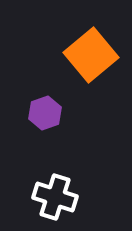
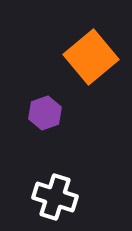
orange square: moved 2 px down
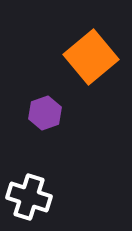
white cross: moved 26 px left
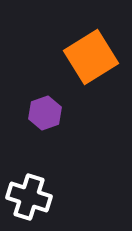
orange square: rotated 8 degrees clockwise
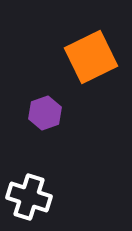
orange square: rotated 6 degrees clockwise
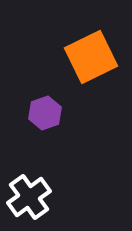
white cross: rotated 36 degrees clockwise
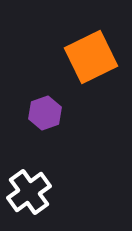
white cross: moved 5 px up
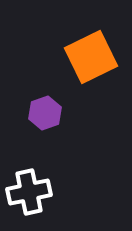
white cross: rotated 24 degrees clockwise
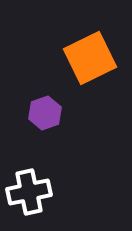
orange square: moved 1 px left, 1 px down
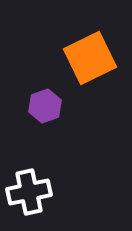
purple hexagon: moved 7 px up
